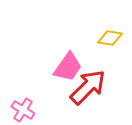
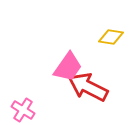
yellow diamond: moved 1 px right, 1 px up
red arrow: rotated 108 degrees counterclockwise
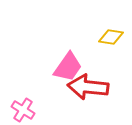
red arrow: rotated 21 degrees counterclockwise
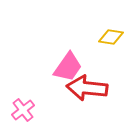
red arrow: moved 1 px left, 1 px down
pink cross: rotated 20 degrees clockwise
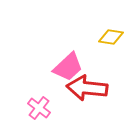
pink trapezoid: rotated 12 degrees clockwise
pink cross: moved 16 px right, 2 px up; rotated 15 degrees counterclockwise
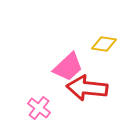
yellow diamond: moved 7 px left, 7 px down
